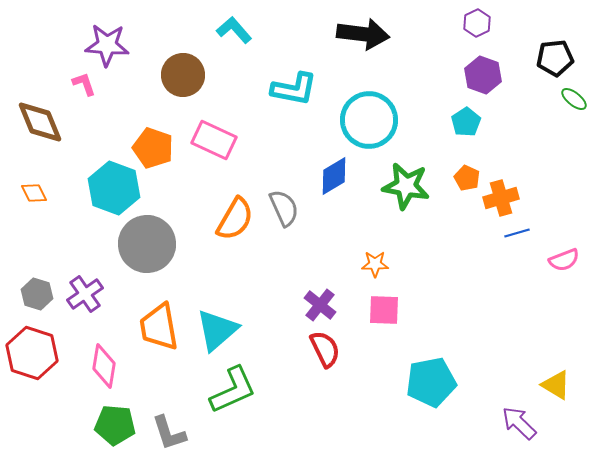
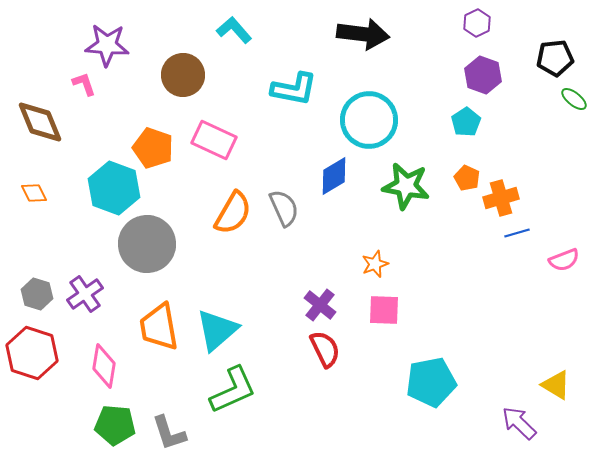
orange semicircle at (235, 219): moved 2 px left, 6 px up
orange star at (375, 264): rotated 20 degrees counterclockwise
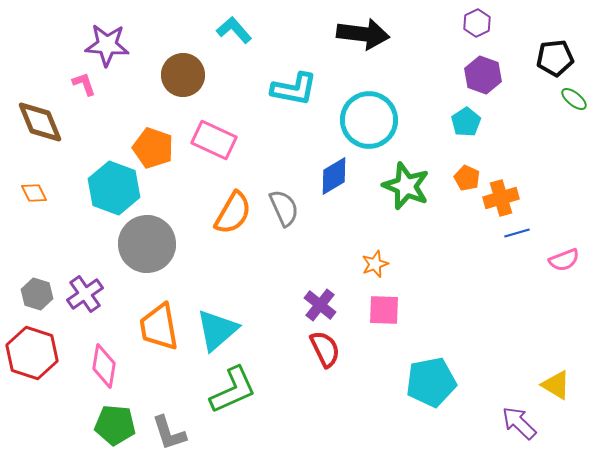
green star at (406, 186): rotated 12 degrees clockwise
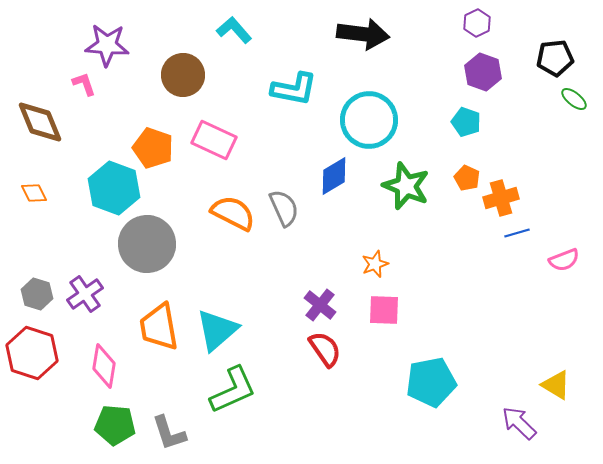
purple hexagon at (483, 75): moved 3 px up
cyan pentagon at (466, 122): rotated 20 degrees counterclockwise
orange semicircle at (233, 213): rotated 93 degrees counterclockwise
red semicircle at (325, 349): rotated 9 degrees counterclockwise
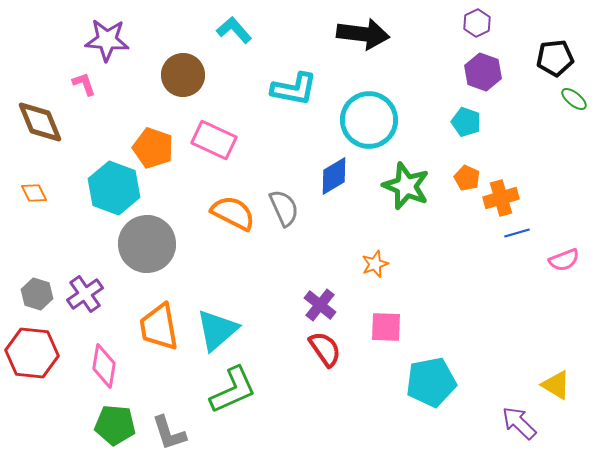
purple star at (107, 45): moved 5 px up
pink square at (384, 310): moved 2 px right, 17 px down
red hexagon at (32, 353): rotated 12 degrees counterclockwise
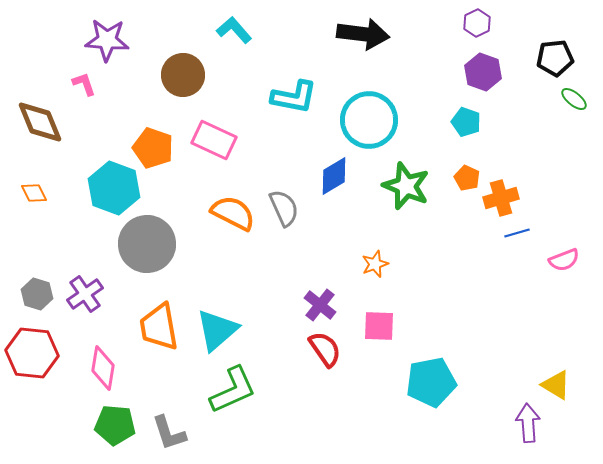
cyan L-shape at (294, 89): moved 8 px down
pink square at (386, 327): moved 7 px left, 1 px up
pink diamond at (104, 366): moved 1 px left, 2 px down
purple arrow at (519, 423): moved 9 px right; rotated 42 degrees clockwise
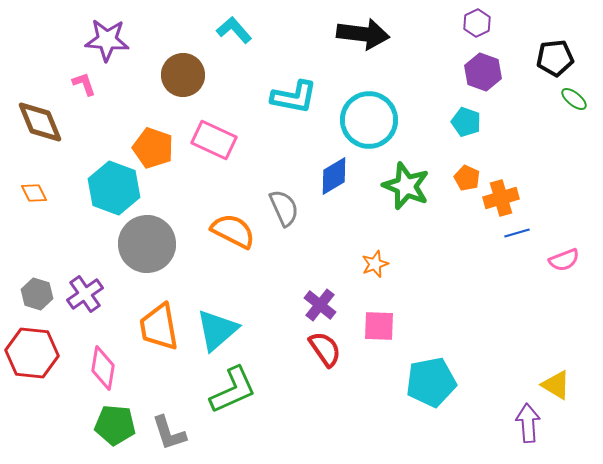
orange semicircle at (233, 213): moved 18 px down
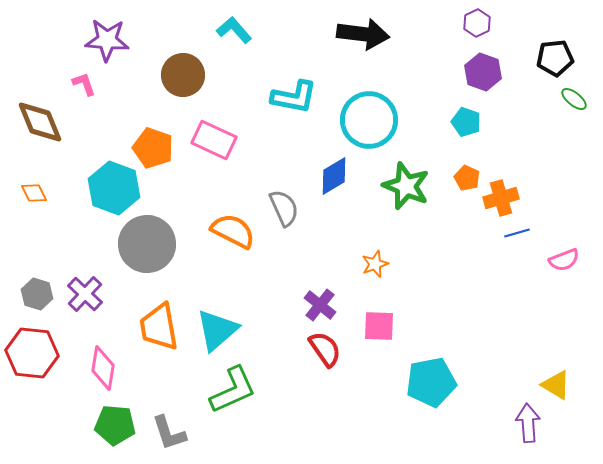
purple cross at (85, 294): rotated 12 degrees counterclockwise
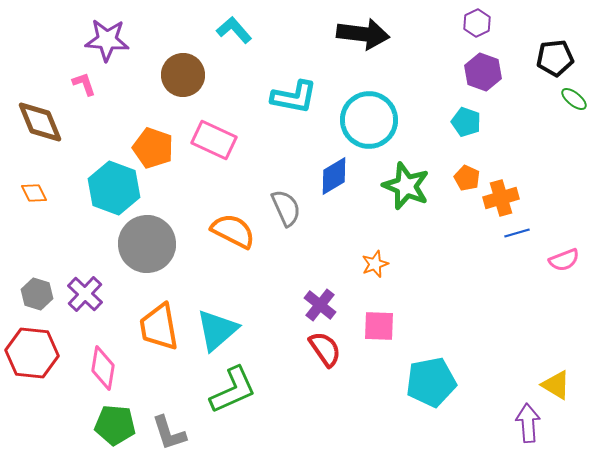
gray semicircle at (284, 208): moved 2 px right
